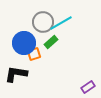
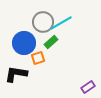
orange square: moved 4 px right, 4 px down
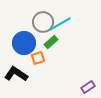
cyan line: moved 1 px left, 1 px down
black L-shape: rotated 25 degrees clockwise
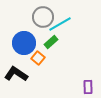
gray circle: moved 5 px up
orange square: rotated 32 degrees counterclockwise
purple rectangle: rotated 56 degrees counterclockwise
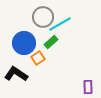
orange square: rotated 16 degrees clockwise
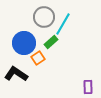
gray circle: moved 1 px right
cyan line: moved 3 px right; rotated 30 degrees counterclockwise
